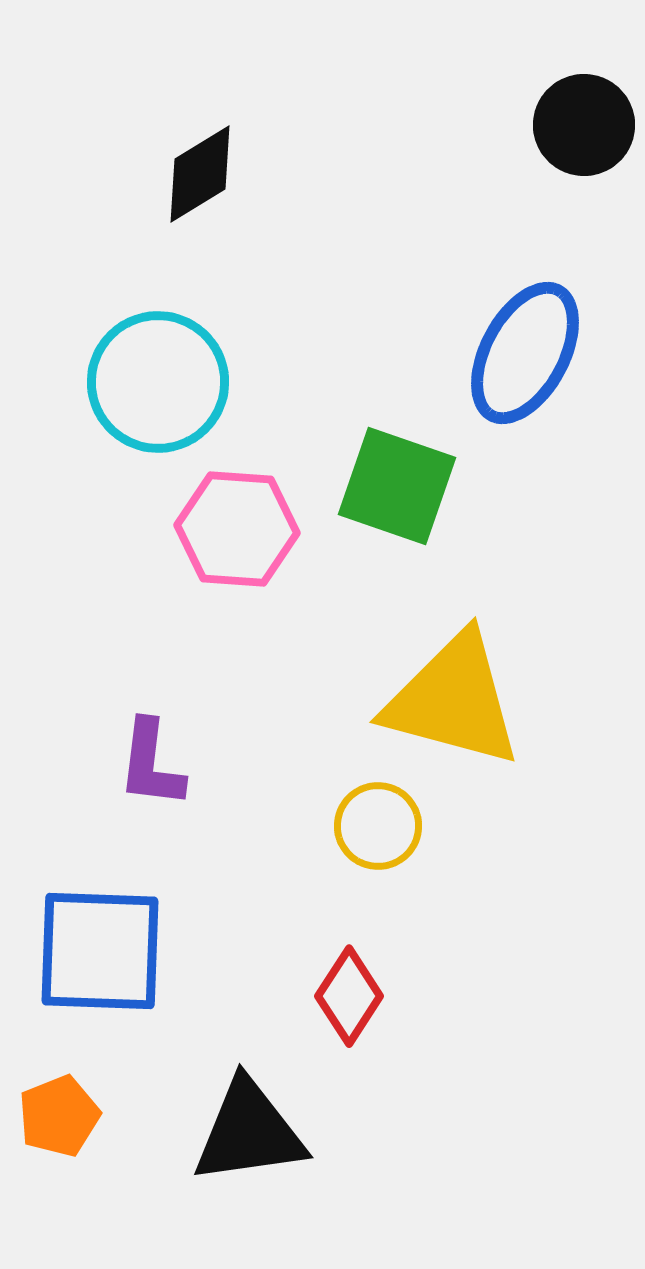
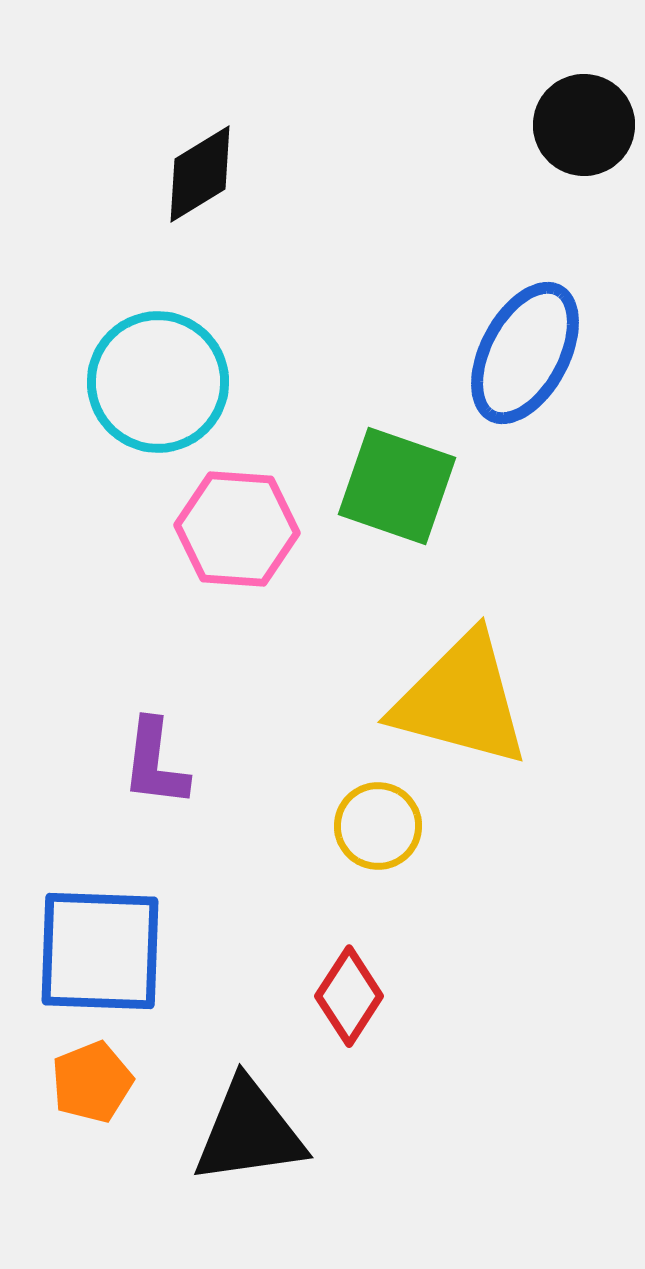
yellow triangle: moved 8 px right
purple L-shape: moved 4 px right, 1 px up
orange pentagon: moved 33 px right, 34 px up
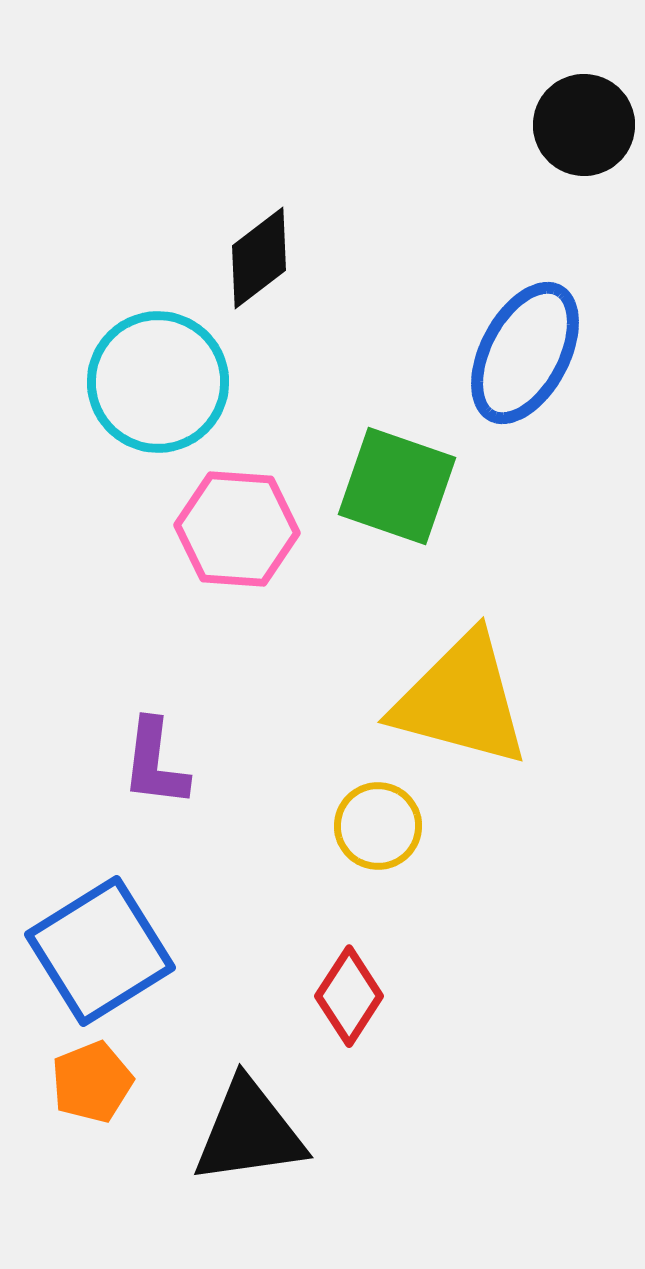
black diamond: moved 59 px right, 84 px down; rotated 6 degrees counterclockwise
blue square: rotated 34 degrees counterclockwise
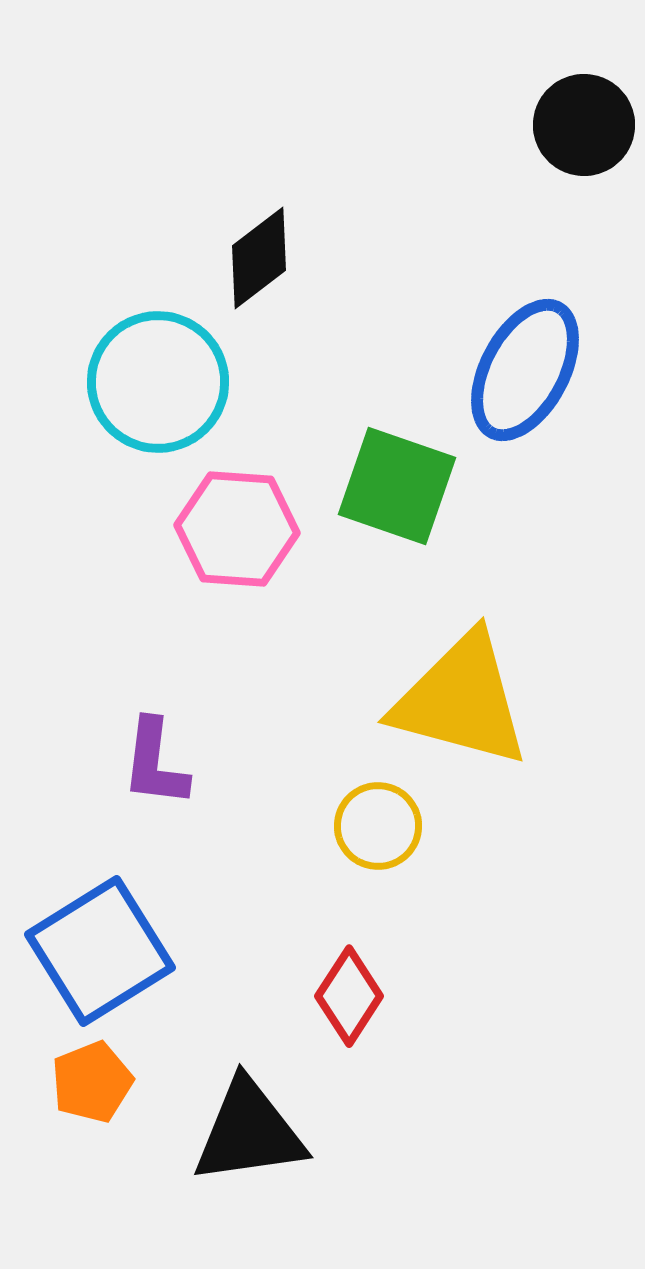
blue ellipse: moved 17 px down
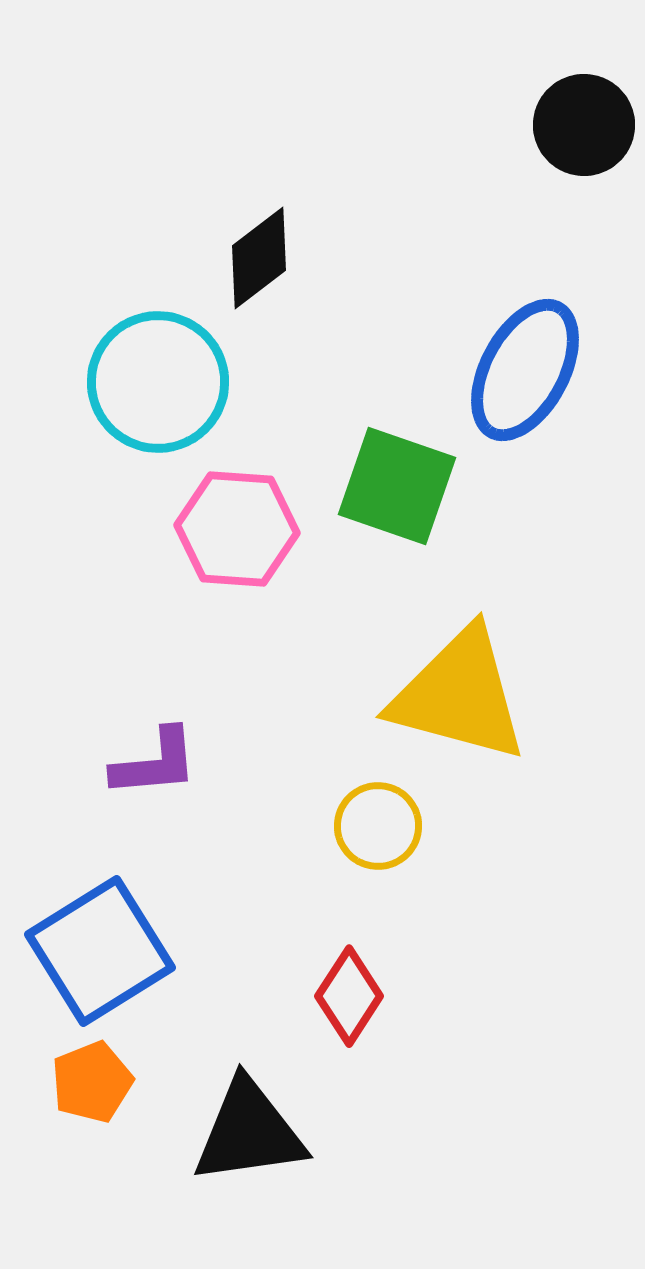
yellow triangle: moved 2 px left, 5 px up
purple L-shape: rotated 102 degrees counterclockwise
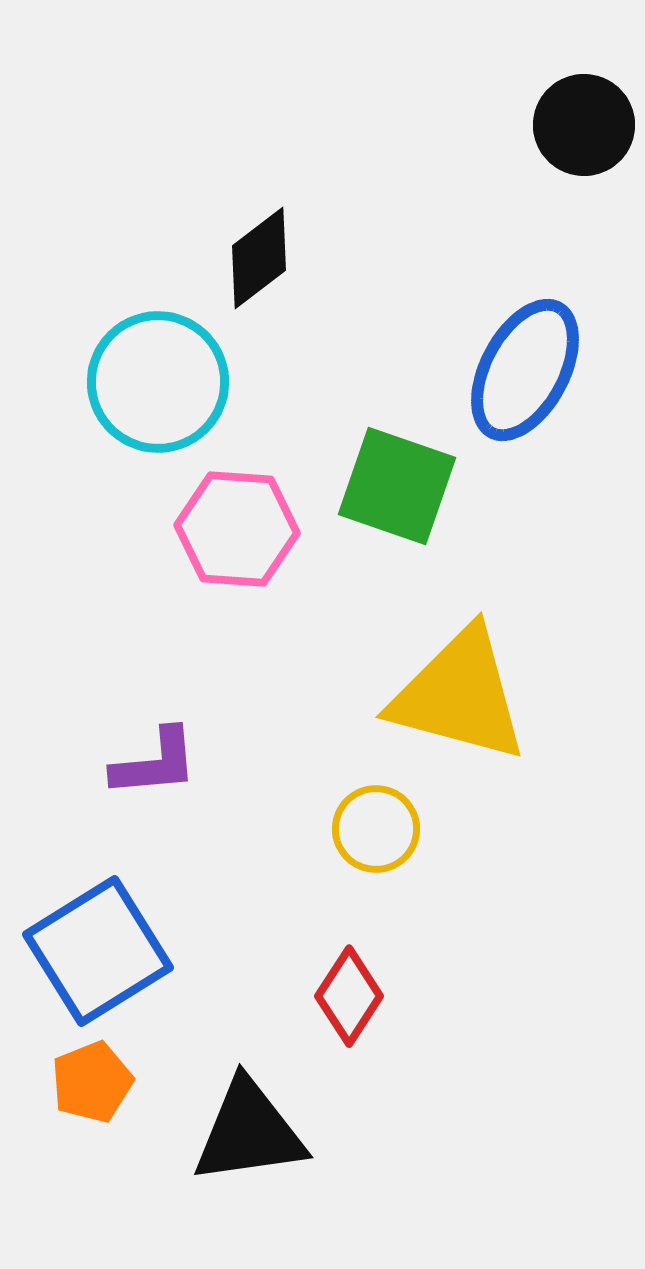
yellow circle: moved 2 px left, 3 px down
blue square: moved 2 px left
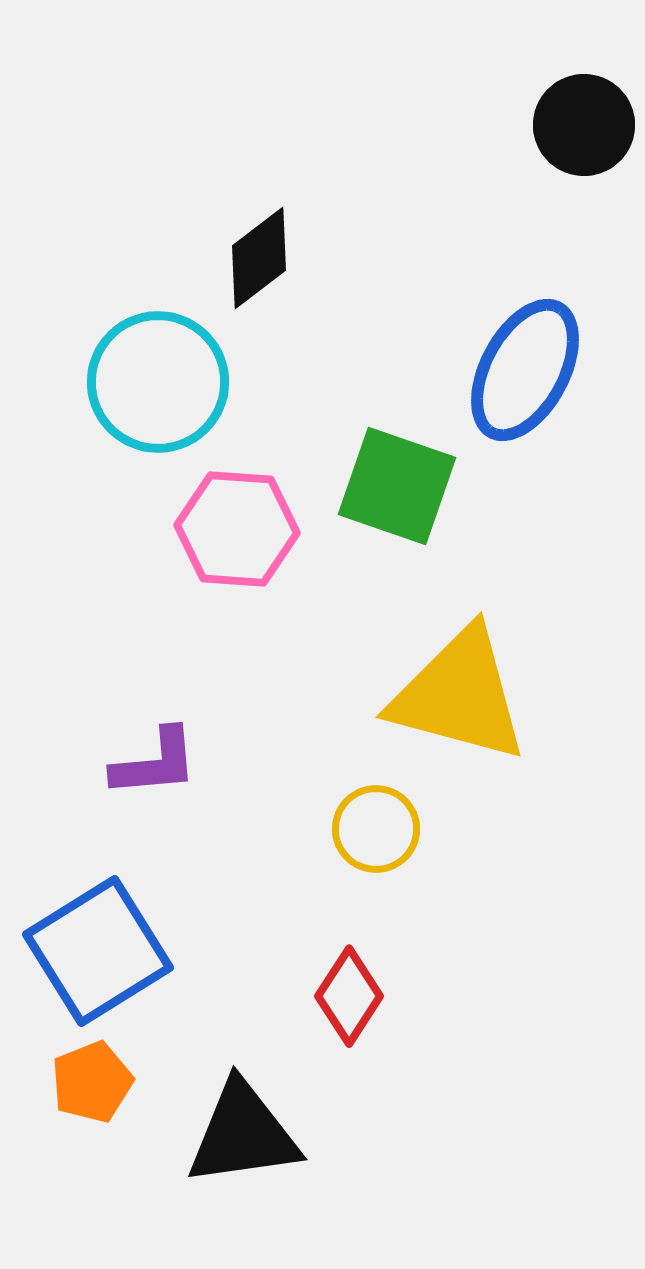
black triangle: moved 6 px left, 2 px down
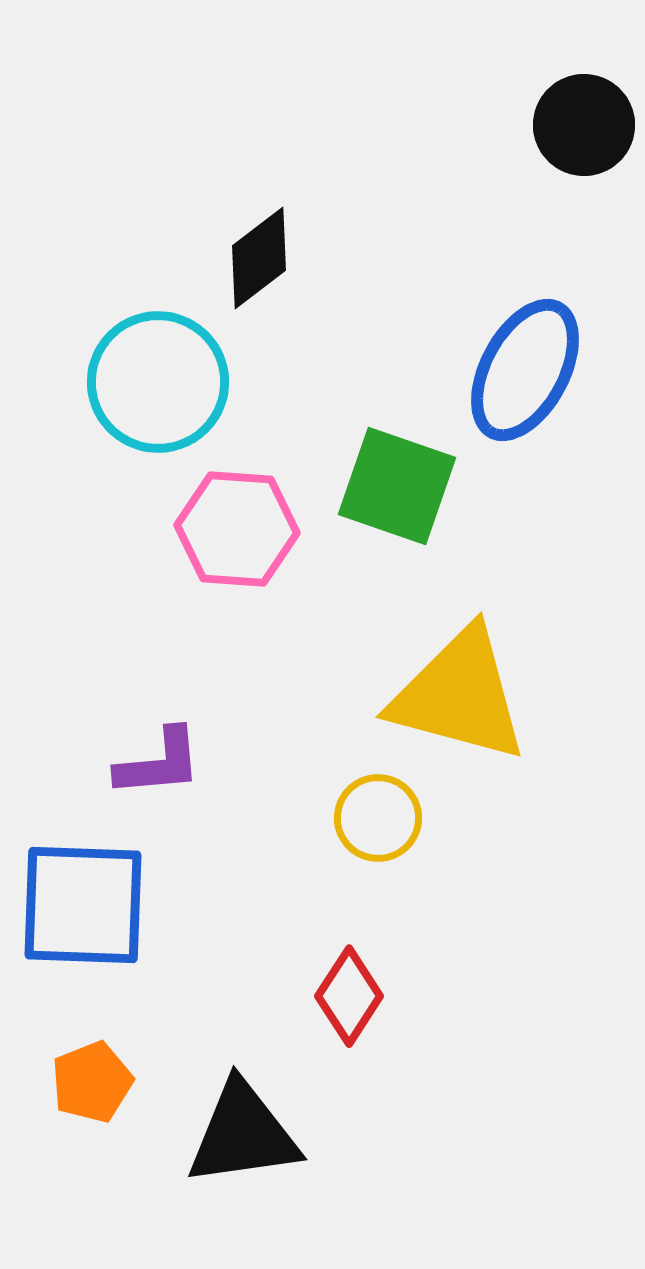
purple L-shape: moved 4 px right
yellow circle: moved 2 px right, 11 px up
blue square: moved 15 px left, 46 px up; rotated 34 degrees clockwise
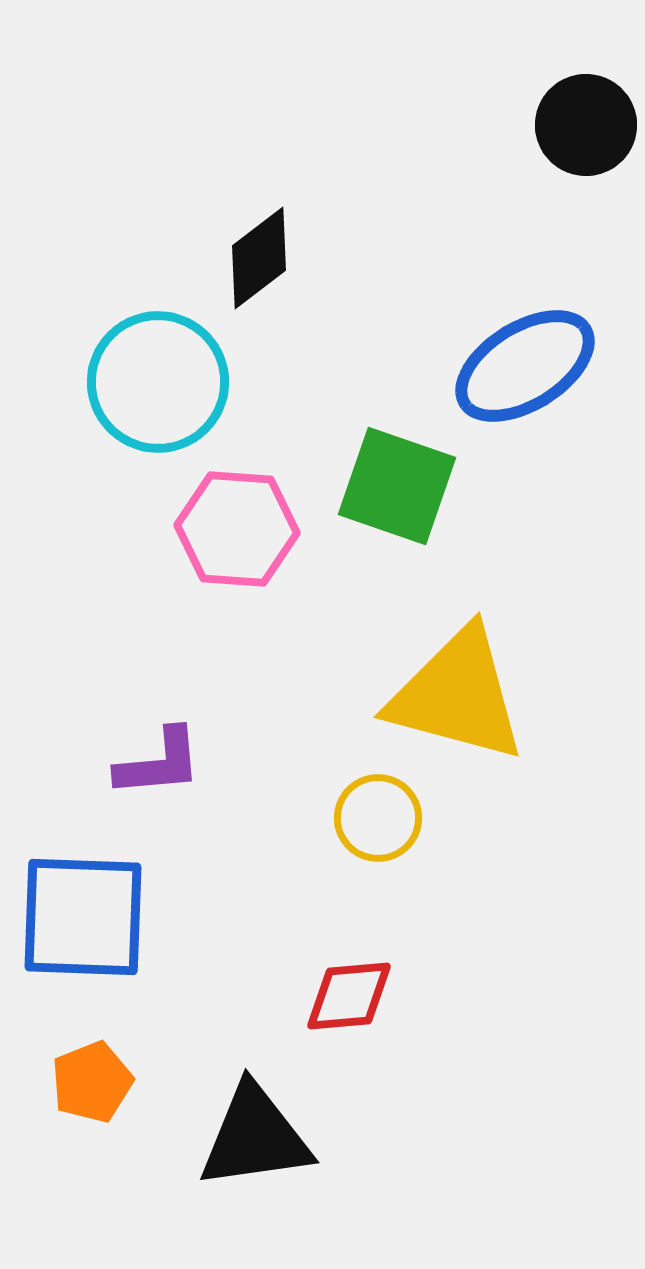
black circle: moved 2 px right
blue ellipse: moved 4 px up; rotated 30 degrees clockwise
yellow triangle: moved 2 px left
blue square: moved 12 px down
red diamond: rotated 52 degrees clockwise
black triangle: moved 12 px right, 3 px down
